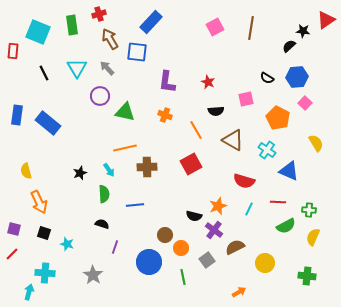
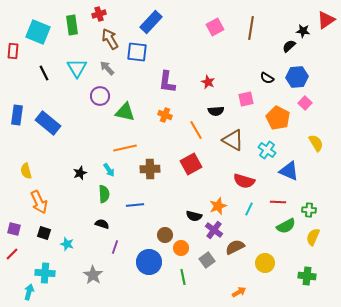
brown cross at (147, 167): moved 3 px right, 2 px down
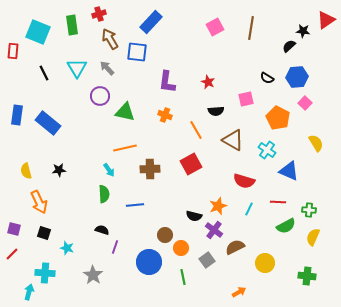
black star at (80, 173): moved 21 px left, 3 px up; rotated 16 degrees clockwise
black semicircle at (102, 224): moved 6 px down
cyan star at (67, 244): moved 4 px down
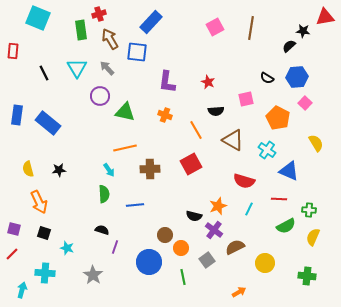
red triangle at (326, 20): moved 1 px left, 3 px up; rotated 24 degrees clockwise
green rectangle at (72, 25): moved 9 px right, 5 px down
cyan square at (38, 32): moved 14 px up
yellow semicircle at (26, 171): moved 2 px right, 2 px up
red line at (278, 202): moved 1 px right, 3 px up
cyan arrow at (29, 292): moved 7 px left, 2 px up
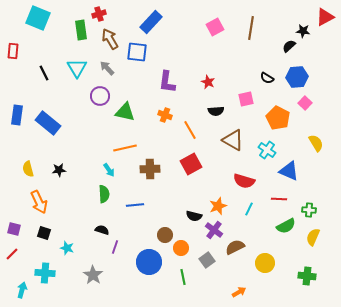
red triangle at (325, 17): rotated 18 degrees counterclockwise
orange line at (196, 130): moved 6 px left
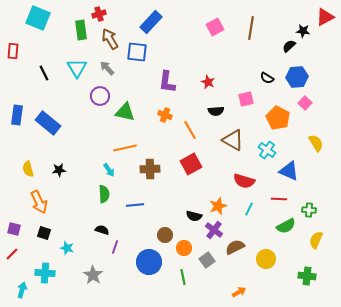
yellow semicircle at (313, 237): moved 3 px right, 3 px down
orange circle at (181, 248): moved 3 px right
yellow circle at (265, 263): moved 1 px right, 4 px up
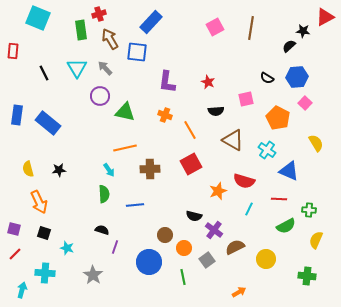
gray arrow at (107, 68): moved 2 px left
orange star at (218, 206): moved 15 px up
red line at (12, 254): moved 3 px right
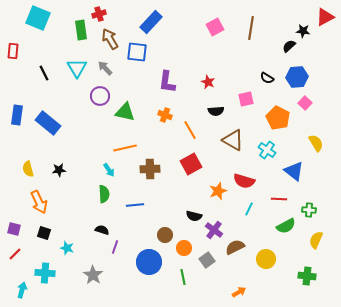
blue triangle at (289, 171): moved 5 px right; rotated 15 degrees clockwise
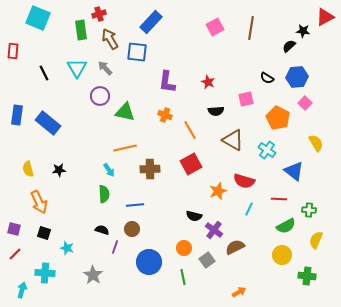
brown circle at (165, 235): moved 33 px left, 6 px up
yellow circle at (266, 259): moved 16 px right, 4 px up
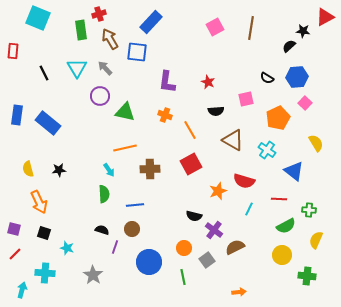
orange pentagon at (278, 118): rotated 20 degrees clockwise
orange arrow at (239, 292): rotated 24 degrees clockwise
